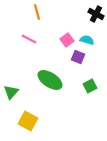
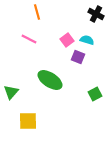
green square: moved 5 px right, 8 px down
yellow square: rotated 30 degrees counterclockwise
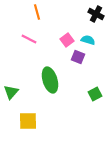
cyan semicircle: moved 1 px right
green ellipse: rotated 40 degrees clockwise
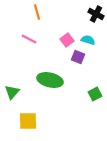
green ellipse: rotated 60 degrees counterclockwise
green triangle: moved 1 px right
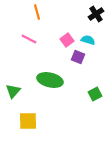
black cross: rotated 28 degrees clockwise
green triangle: moved 1 px right, 1 px up
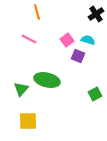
purple square: moved 1 px up
green ellipse: moved 3 px left
green triangle: moved 8 px right, 2 px up
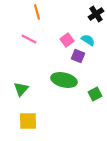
cyan semicircle: rotated 16 degrees clockwise
green ellipse: moved 17 px right
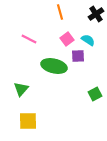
orange line: moved 23 px right
pink square: moved 1 px up
purple square: rotated 24 degrees counterclockwise
green ellipse: moved 10 px left, 14 px up
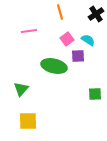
pink line: moved 8 px up; rotated 35 degrees counterclockwise
green square: rotated 24 degrees clockwise
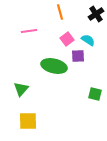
green square: rotated 16 degrees clockwise
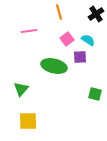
orange line: moved 1 px left
purple square: moved 2 px right, 1 px down
